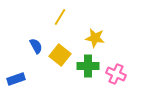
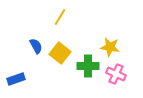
yellow star: moved 15 px right, 9 px down
yellow square: moved 2 px up
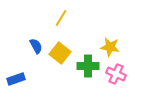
yellow line: moved 1 px right, 1 px down
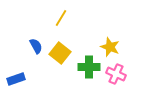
yellow star: rotated 12 degrees clockwise
green cross: moved 1 px right, 1 px down
